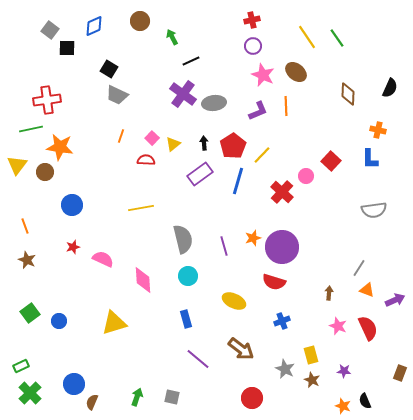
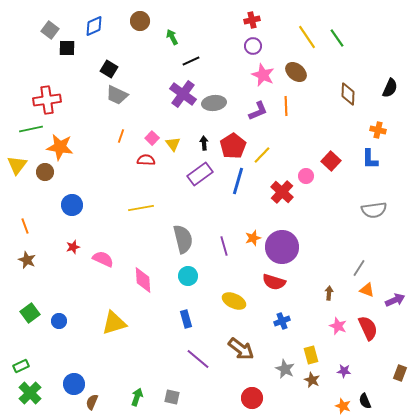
yellow triangle at (173, 144): rotated 28 degrees counterclockwise
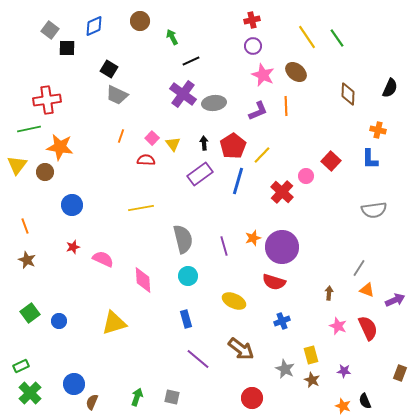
green line at (31, 129): moved 2 px left
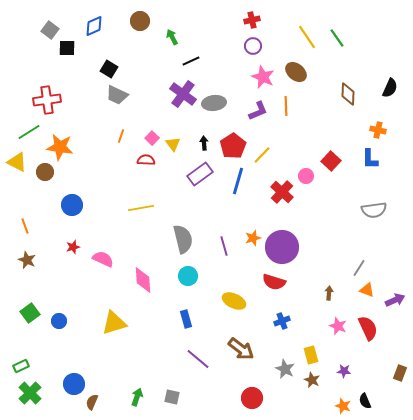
pink star at (263, 75): moved 2 px down
green line at (29, 129): moved 3 px down; rotated 20 degrees counterclockwise
yellow triangle at (17, 165): moved 3 px up; rotated 40 degrees counterclockwise
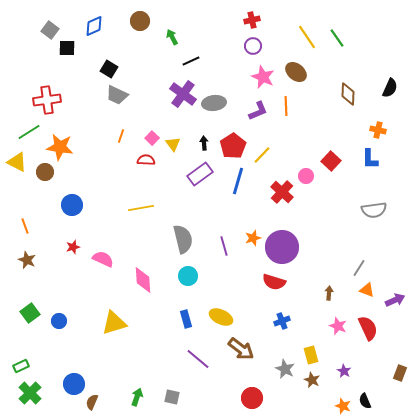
yellow ellipse at (234, 301): moved 13 px left, 16 px down
purple star at (344, 371): rotated 24 degrees clockwise
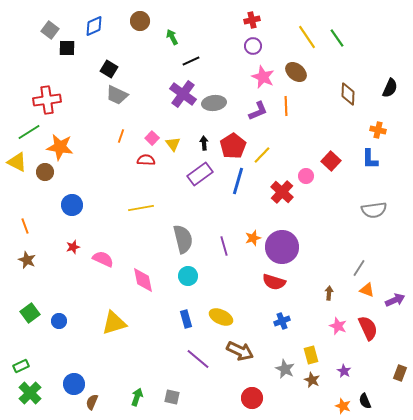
pink diamond at (143, 280): rotated 8 degrees counterclockwise
brown arrow at (241, 349): moved 1 px left, 2 px down; rotated 12 degrees counterclockwise
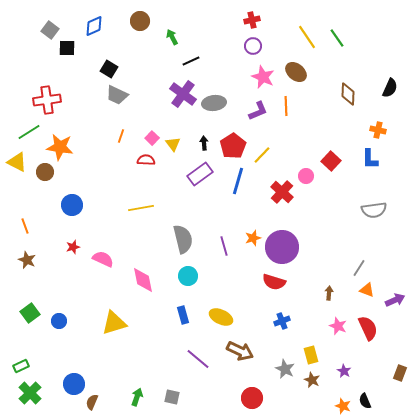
blue rectangle at (186, 319): moved 3 px left, 4 px up
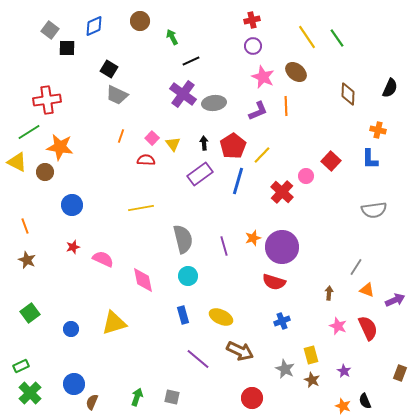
gray line at (359, 268): moved 3 px left, 1 px up
blue circle at (59, 321): moved 12 px right, 8 px down
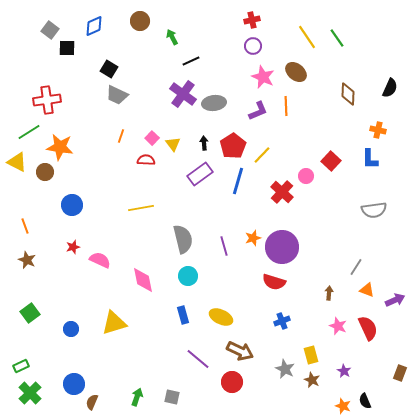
pink semicircle at (103, 259): moved 3 px left, 1 px down
red circle at (252, 398): moved 20 px left, 16 px up
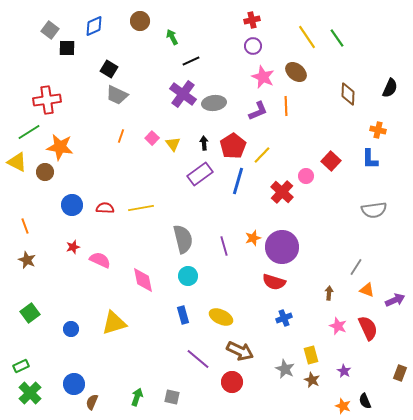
red semicircle at (146, 160): moved 41 px left, 48 px down
blue cross at (282, 321): moved 2 px right, 3 px up
